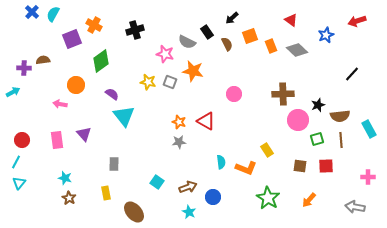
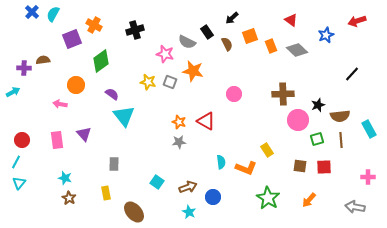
red square at (326, 166): moved 2 px left, 1 px down
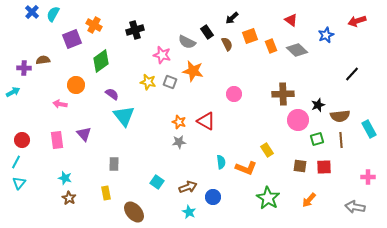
pink star at (165, 54): moved 3 px left, 1 px down
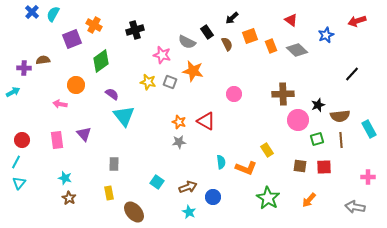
yellow rectangle at (106, 193): moved 3 px right
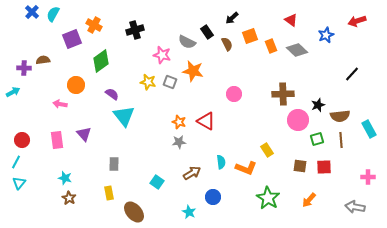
brown arrow at (188, 187): moved 4 px right, 14 px up; rotated 12 degrees counterclockwise
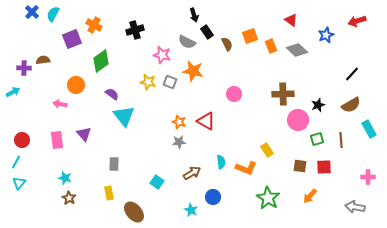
black arrow at (232, 18): moved 38 px left, 3 px up; rotated 64 degrees counterclockwise
brown semicircle at (340, 116): moved 11 px right, 11 px up; rotated 24 degrees counterclockwise
orange arrow at (309, 200): moved 1 px right, 4 px up
cyan star at (189, 212): moved 2 px right, 2 px up
